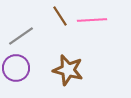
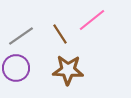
brown line: moved 18 px down
pink line: rotated 36 degrees counterclockwise
brown star: rotated 12 degrees counterclockwise
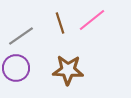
brown line: moved 11 px up; rotated 15 degrees clockwise
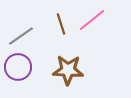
brown line: moved 1 px right, 1 px down
purple circle: moved 2 px right, 1 px up
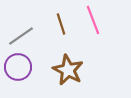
pink line: moved 1 px right; rotated 72 degrees counterclockwise
brown star: rotated 24 degrees clockwise
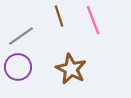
brown line: moved 2 px left, 8 px up
brown star: moved 3 px right, 1 px up
